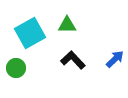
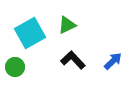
green triangle: rotated 24 degrees counterclockwise
blue arrow: moved 2 px left, 2 px down
green circle: moved 1 px left, 1 px up
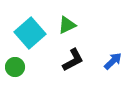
cyan square: rotated 12 degrees counterclockwise
black L-shape: rotated 105 degrees clockwise
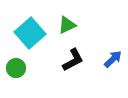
blue arrow: moved 2 px up
green circle: moved 1 px right, 1 px down
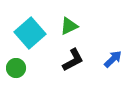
green triangle: moved 2 px right, 1 px down
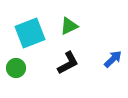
cyan square: rotated 20 degrees clockwise
black L-shape: moved 5 px left, 3 px down
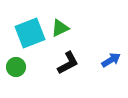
green triangle: moved 9 px left, 2 px down
blue arrow: moved 2 px left, 1 px down; rotated 12 degrees clockwise
green circle: moved 1 px up
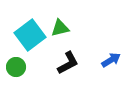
green triangle: rotated 12 degrees clockwise
cyan square: moved 2 px down; rotated 16 degrees counterclockwise
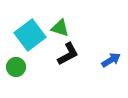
green triangle: rotated 30 degrees clockwise
black L-shape: moved 9 px up
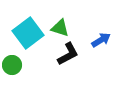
cyan square: moved 2 px left, 2 px up
blue arrow: moved 10 px left, 20 px up
green circle: moved 4 px left, 2 px up
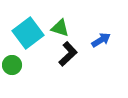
black L-shape: rotated 15 degrees counterclockwise
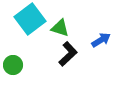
cyan square: moved 2 px right, 14 px up
green circle: moved 1 px right
